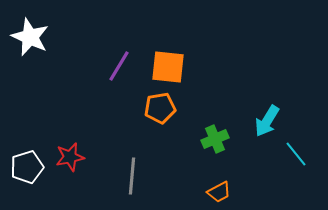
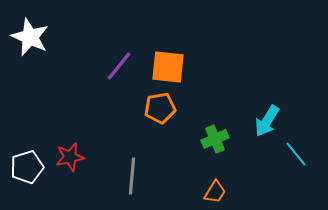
purple line: rotated 8 degrees clockwise
orange trapezoid: moved 4 px left; rotated 30 degrees counterclockwise
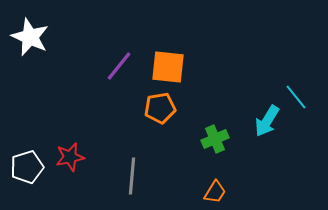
cyan line: moved 57 px up
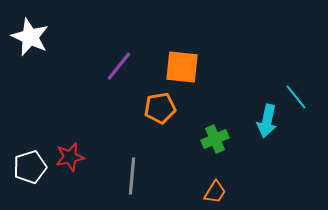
orange square: moved 14 px right
cyan arrow: rotated 20 degrees counterclockwise
white pentagon: moved 3 px right
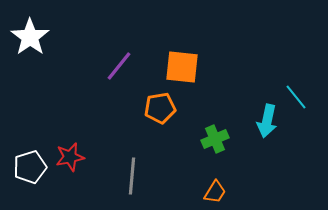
white star: rotated 12 degrees clockwise
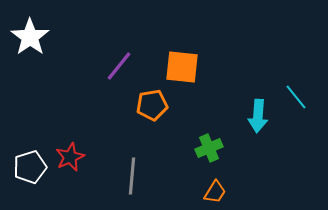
orange pentagon: moved 8 px left, 3 px up
cyan arrow: moved 9 px left, 5 px up; rotated 8 degrees counterclockwise
green cross: moved 6 px left, 9 px down
red star: rotated 12 degrees counterclockwise
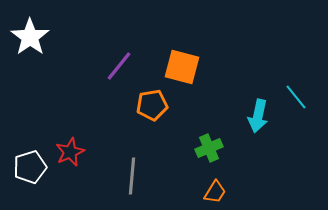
orange square: rotated 9 degrees clockwise
cyan arrow: rotated 8 degrees clockwise
red star: moved 5 px up
